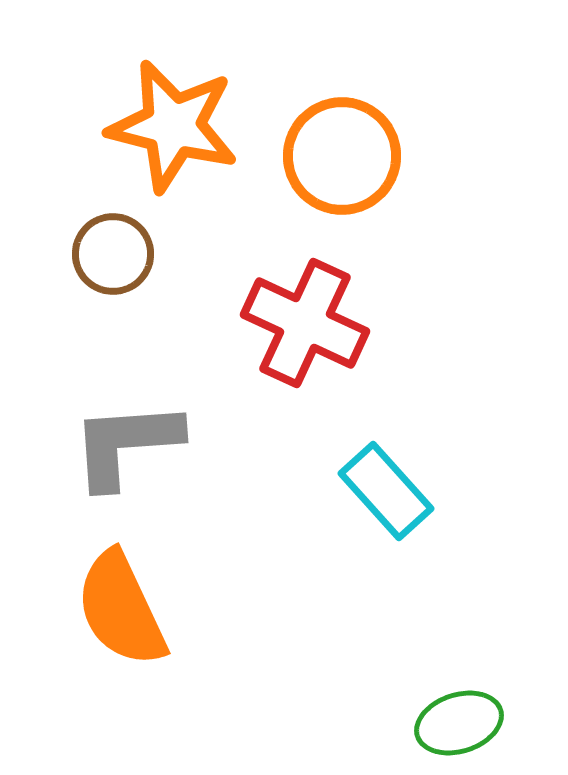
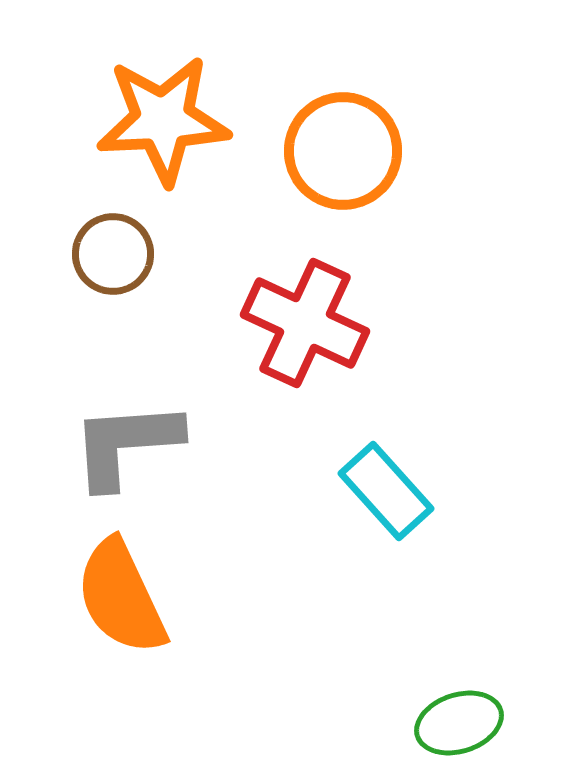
orange star: moved 10 px left, 6 px up; rotated 17 degrees counterclockwise
orange circle: moved 1 px right, 5 px up
orange semicircle: moved 12 px up
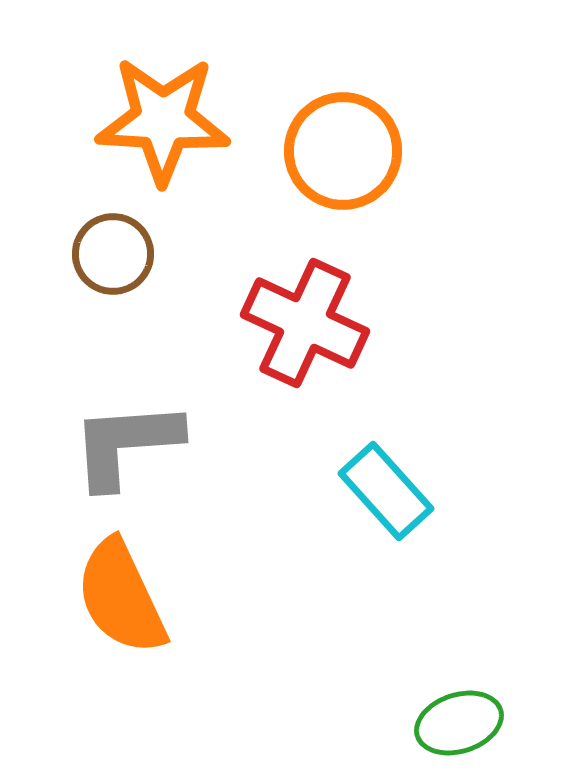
orange star: rotated 6 degrees clockwise
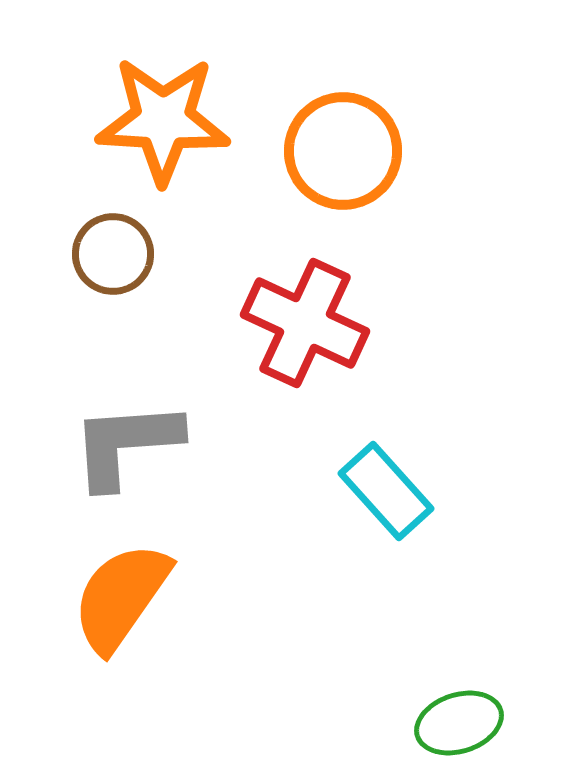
orange semicircle: rotated 60 degrees clockwise
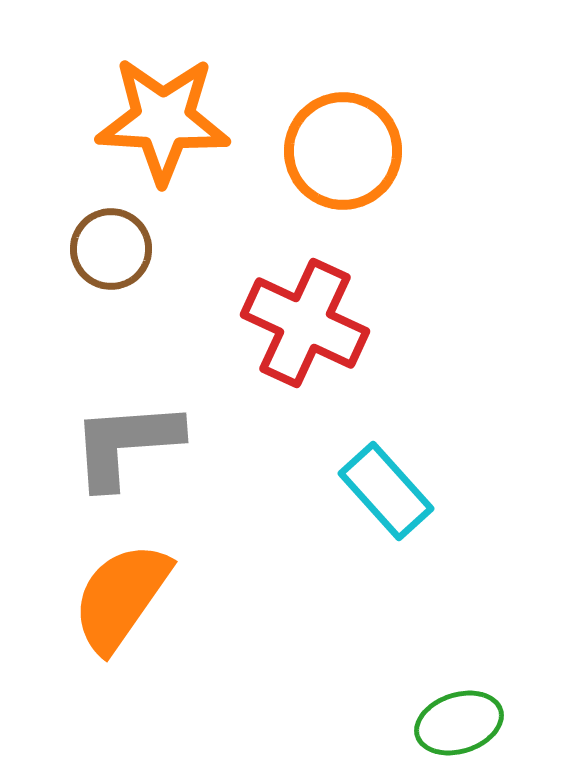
brown circle: moved 2 px left, 5 px up
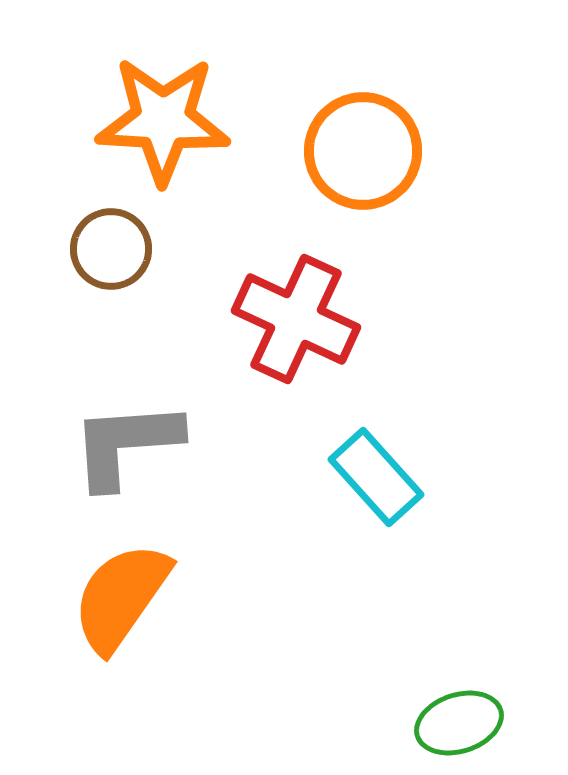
orange circle: moved 20 px right
red cross: moved 9 px left, 4 px up
cyan rectangle: moved 10 px left, 14 px up
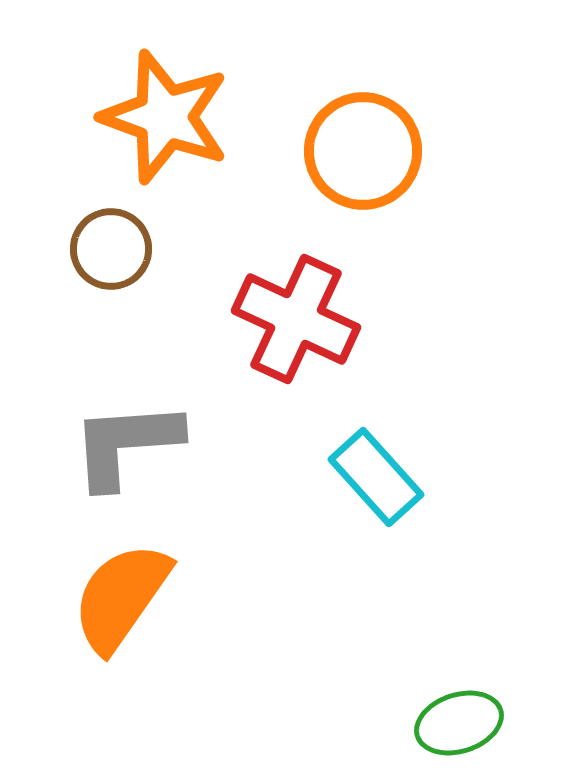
orange star: moved 2 px right, 3 px up; rotated 17 degrees clockwise
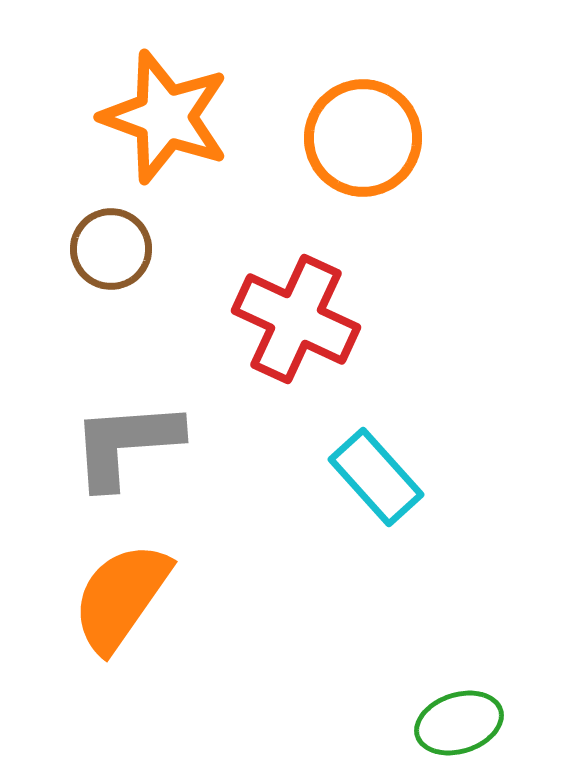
orange circle: moved 13 px up
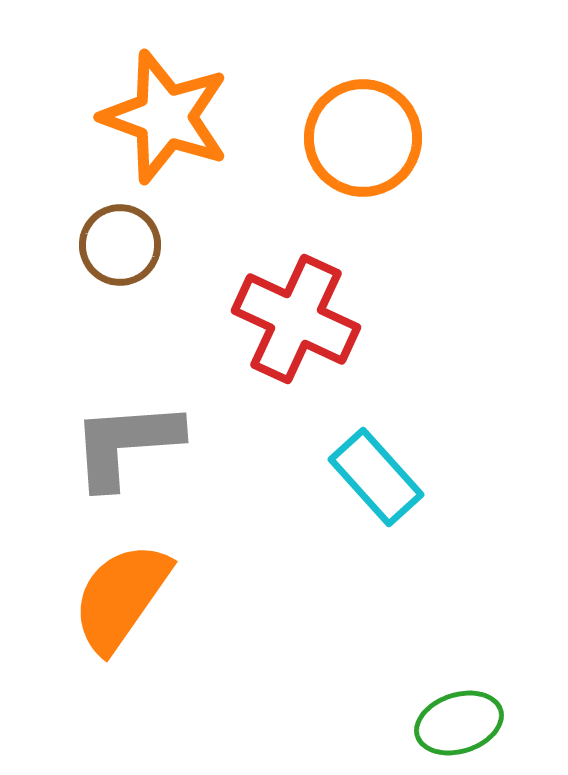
brown circle: moved 9 px right, 4 px up
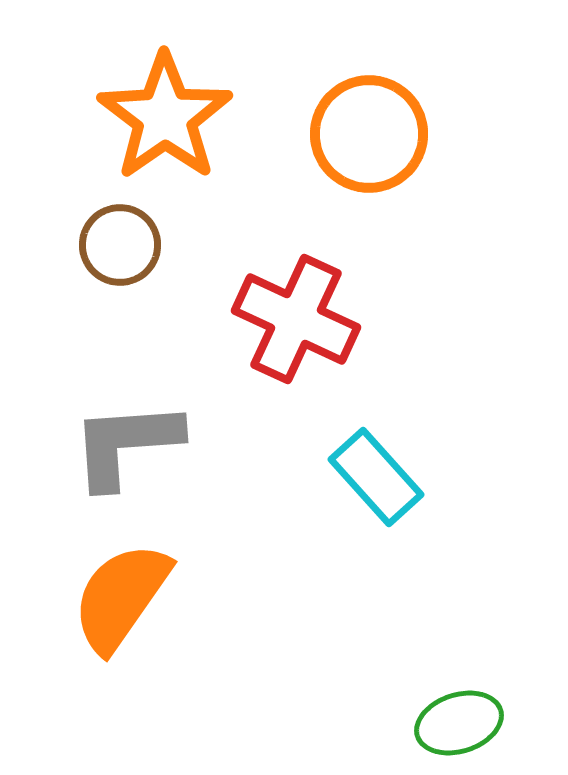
orange star: rotated 17 degrees clockwise
orange circle: moved 6 px right, 4 px up
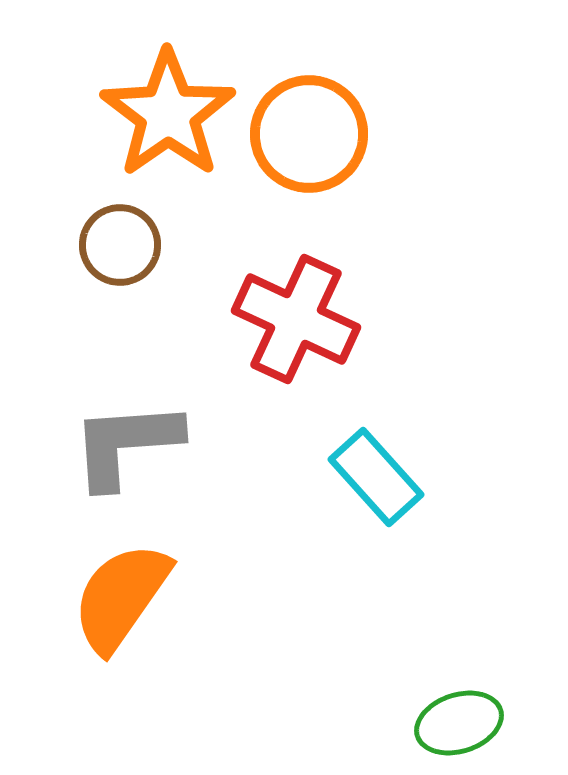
orange star: moved 3 px right, 3 px up
orange circle: moved 60 px left
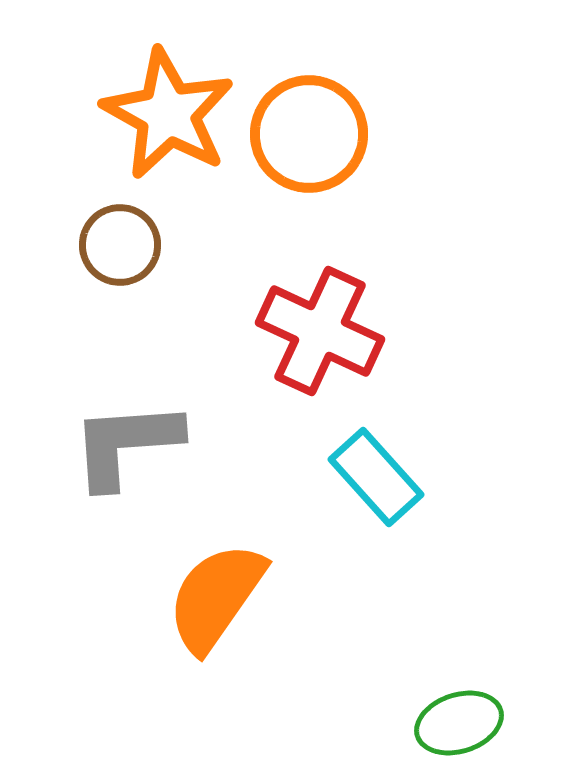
orange star: rotated 8 degrees counterclockwise
red cross: moved 24 px right, 12 px down
orange semicircle: moved 95 px right
